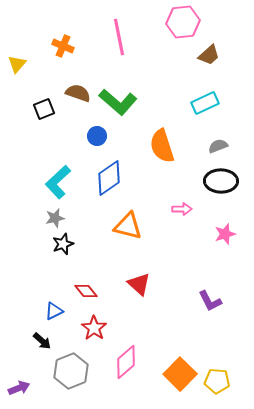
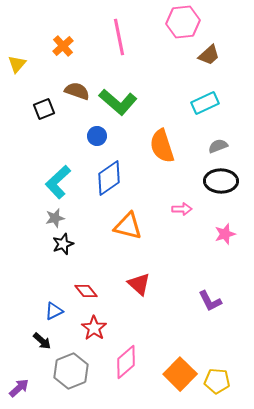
orange cross: rotated 25 degrees clockwise
brown semicircle: moved 1 px left, 2 px up
purple arrow: rotated 20 degrees counterclockwise
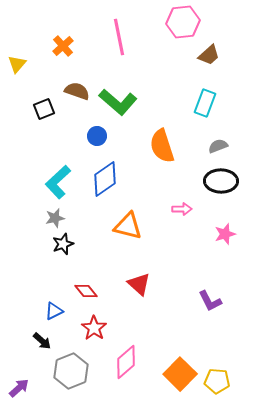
cyan rectangle: rotated 44 degrees counterclockwise
blue diamond: moved 4 px left, 1 px down
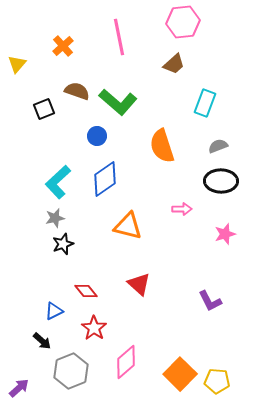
brown trapezoid: moved 35 px left, 9 px down
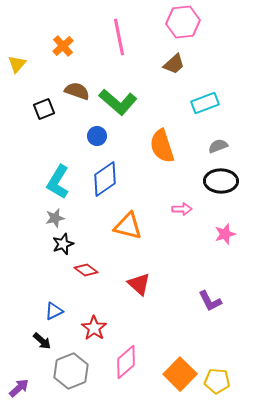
cyan rectangle: rotated 48 degrees clockwise
cyan L-shape: rotated 16 degrees counterclockwise
red diamond: moved 21 px up; rotated 15 degrees counterclockwise
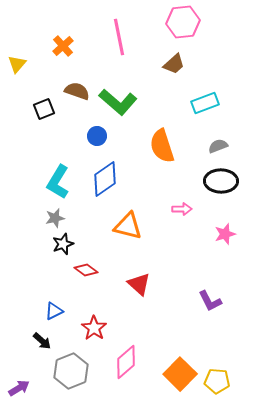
purple arrow: rotated 10 degrees clockwise
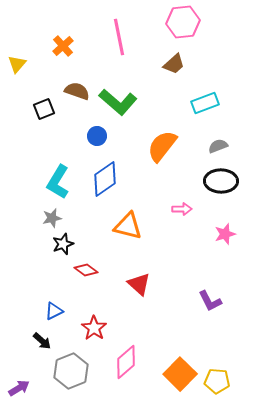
orange semicircle: rotated 56 degrees clockwise
gray star: moved 3 px left
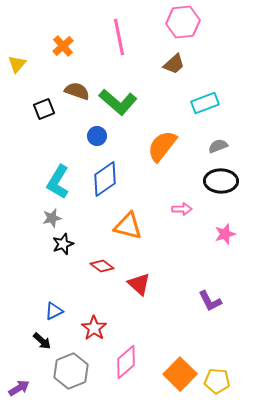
red diamond: moved 16 px right, 4 px up
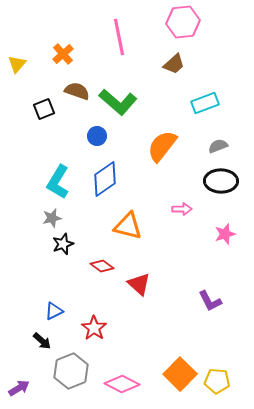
orange cross: moved 8 px down
pink diamond: moved 4 px left, 22 px down; rotated 68 degrees clockwise
